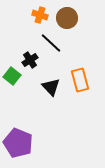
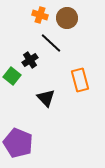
black triangle: moved 5 px left, 11 px down
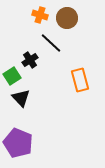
green square: rotated 18 degrees clockwise
black triangle: moved 25 px left
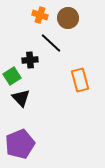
brown circle: moved 1 px right
black cross: rotated 28 degrees clockwise
purple pentagon: moved 2 px right, 1 px down; rotated 28 degrees clockwise
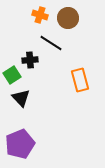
black line: rotated 10 degrees counterclockwise
green square: moved 1 px up
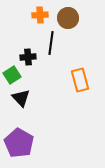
orange cross: rotated 21 degrees counterclockwise
black line: rotated 65 degrees clockwise
black cross: moved 2 px left, 3 px up
purple pentagon: moved 1 px left, 1 px up; rotated 20 degrees counterclockwise
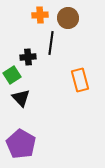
purple pentagon: moved 2 px right, 1 px down
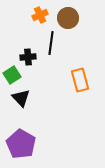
orange cross: rotated 21 degrees counterclockwise
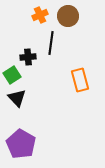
brown circle: moved 2 px up
black triangle: moved 4 px left
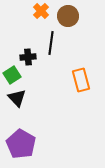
orange cross: moved 1 px right, 4 px up; rotated 21 degrees counterclockwise
orange rectangle: moved 1 px right
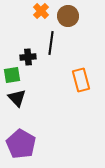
green square: rotated 24 degrees clockwise
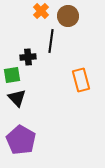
black line: moved 2 px up
purple pentagon: moved 4 px up
